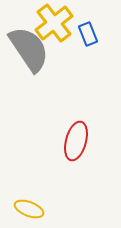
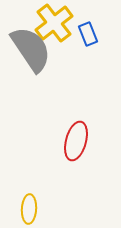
gray semicircle: moved 2 px right
yellow ellipse: rotated 72 degrees clockwise
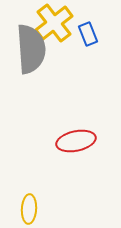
gray semicircle: rotated 30 degrees clockwise
red ellipse: rotated 63 degrees clockwise
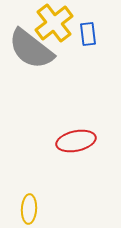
blue rectangle: rotated 15 degrees clockwise
gray semicircle: rotated 132 degrees clockwise
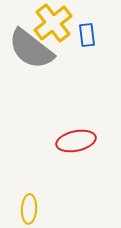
yellow cross: moved 1 px left
blue rectangle: moved 1 px left, 1 px down
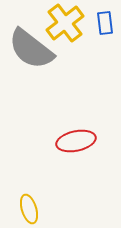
yellow cross: moved 12 px right
blue rectangle: moved 18 px right, 12 px up
yellow ellipse: rotated 20 degrees counterclockwise
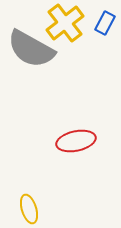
blue rectangle: rotated 35 degrees clockwise
gray semicircle: rotated 9 degrees counterclockwise
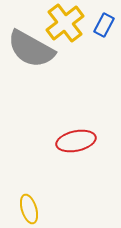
blue rectangle: moved 1 px left, 2 px down
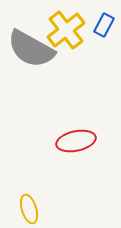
yellow cross: moved 1 px right, 7 px down
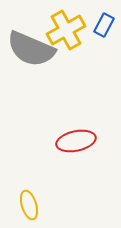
yellow cross: rotated 9 degrees clockwise
gray semicircle: rotated 6 degrees counterclockwise
yellow ellipse: moved 4 px up
